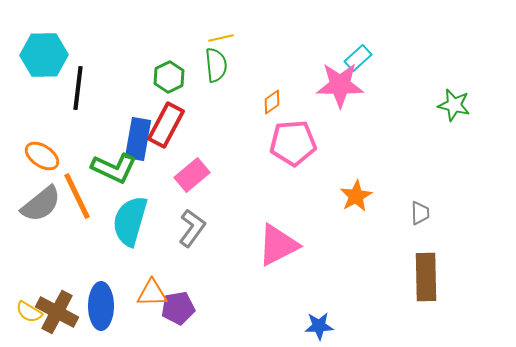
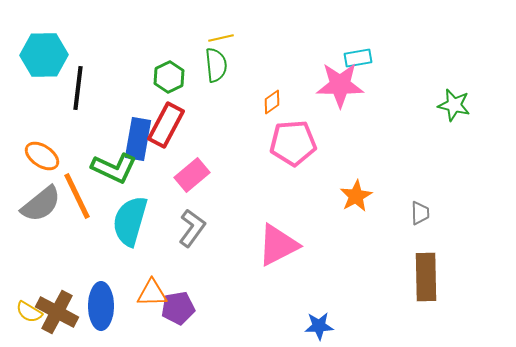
cyan rectangle: rotated 32 degrees clockwise
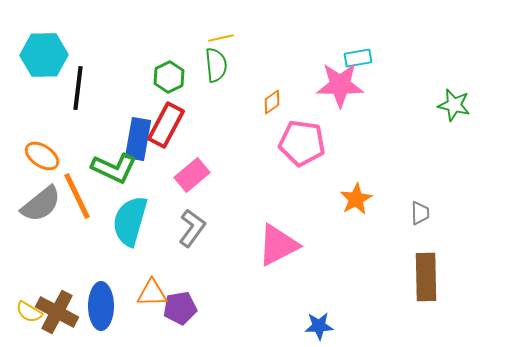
pink pentagon: moved 9 px right; rotated 12 degrees clockwise
orange star: moved 3 px down
purple pentagon: moved 2 px right
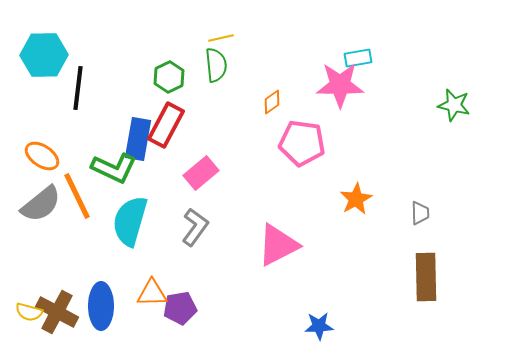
pink rectangle: moved 9 px right, 2 px up
gray L-shape: moved 3 px right, 1 px up
yellow semicircle: rotated 16 degrees counterclockwise
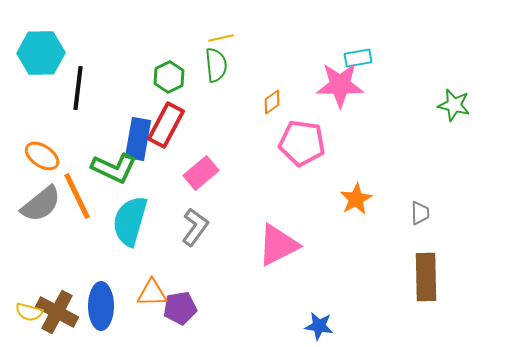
cyan hexagon: moved 3 px left, 2 px up
blue star: rotated 12 degrees clockwise
